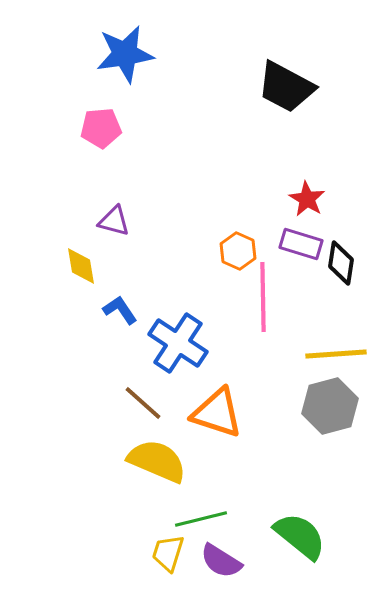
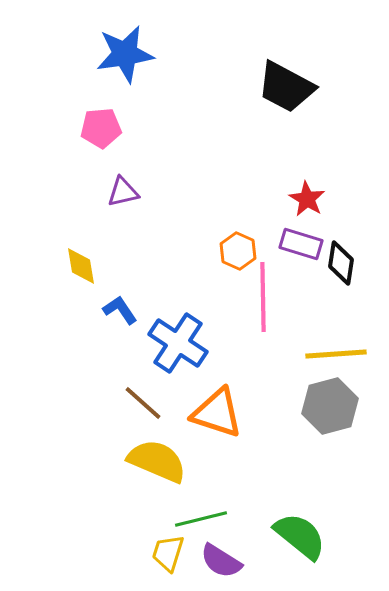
purple triangle: moved 9 px right, 29 px up; rotated 28 degrees counterclockwise
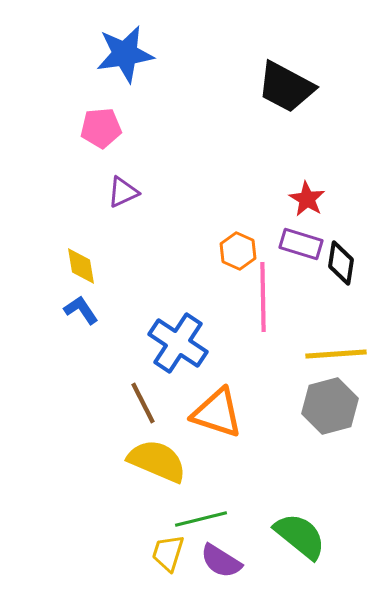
purple triangle: rotated 12 degrees counterclockwise
blue L-shape: moved 39 px left
brown line: rotated 21 degrees clockwise
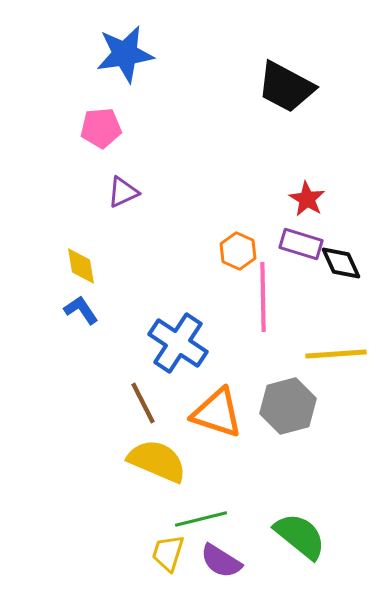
black diamond: rotated 33 degrees counterclockwise
gray hexagon: moved 42 px left
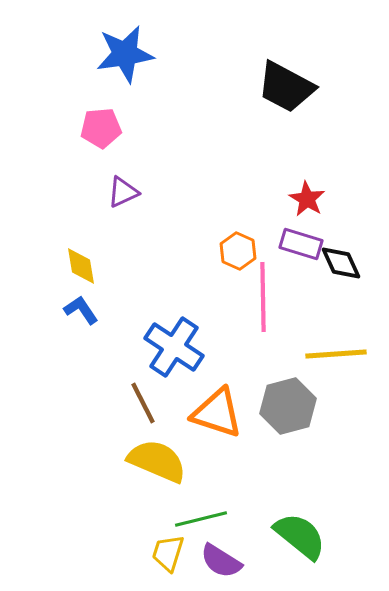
blue cross: moved 4 px left, 4 px down
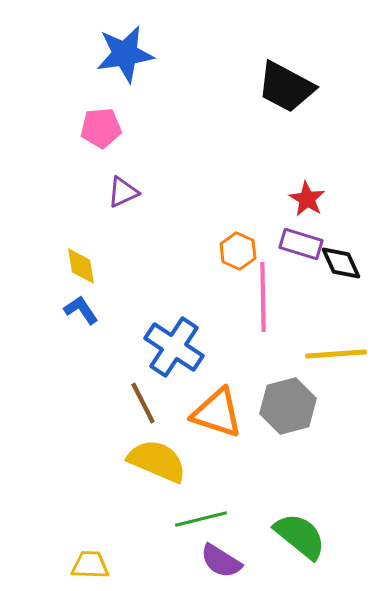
yellow trapezoid: moved 78 px left, 12 px down; rotated 75 degrees clockwise
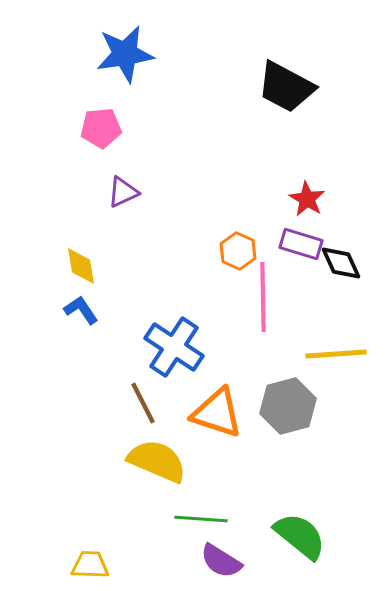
green line: rotated 18 degrees clockwise
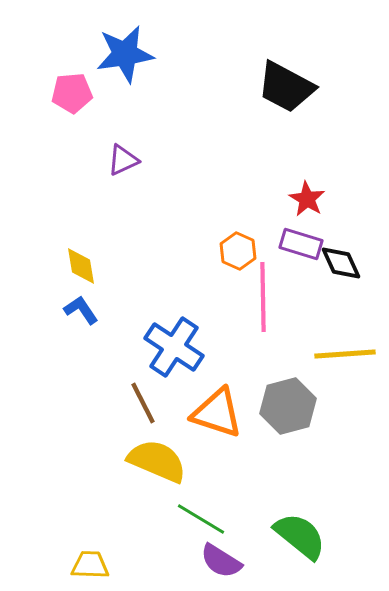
pink pentagon: moved 29 px left, 35 px up
purple triangle: moved 32 px up
yellow line: moved 9 px right
green line: rotated 27 degrees clockwise
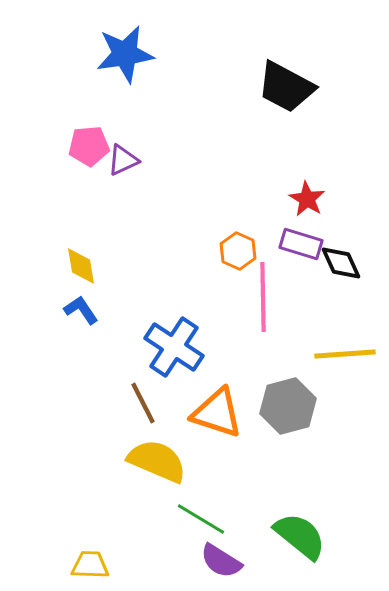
pink pentagon: moved 17 px right, 53 px down
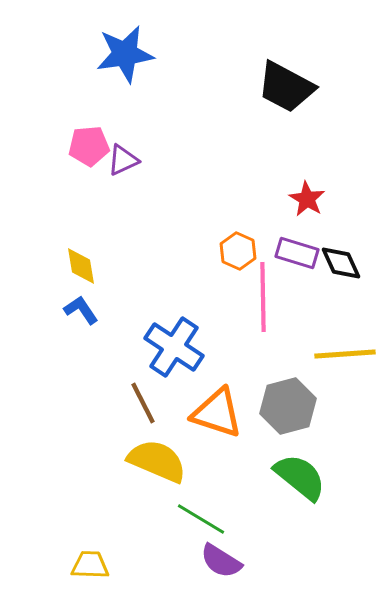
purple rectangle: moved 4 px left, 9 px down
green semicircle: moved 59 px up
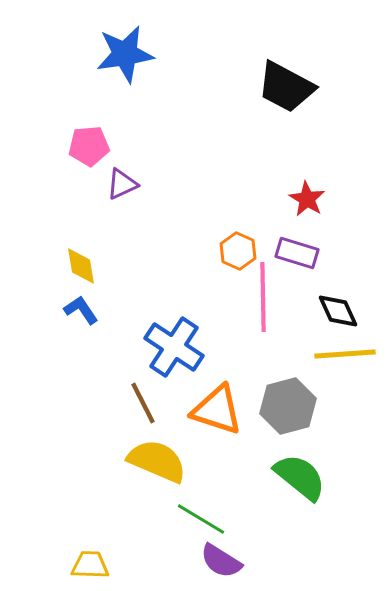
purple triangle: moved 1 px left, 24 px down
black diamond: moved 3 px left, 48 px down
orange triangle: moved 3 px up
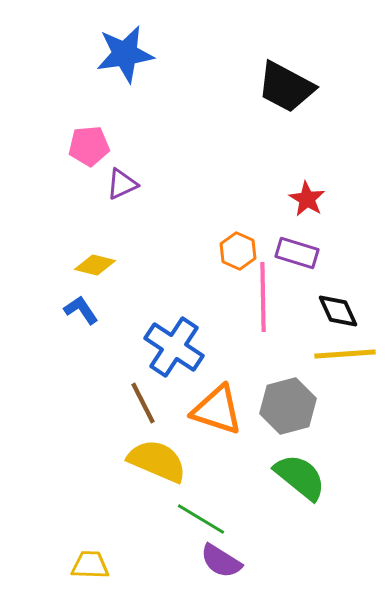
yellow diamond: moved 14 px right, 1 px up; rotated 66 degrees counterclockwise
